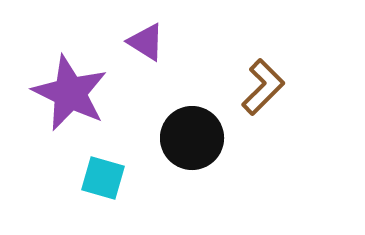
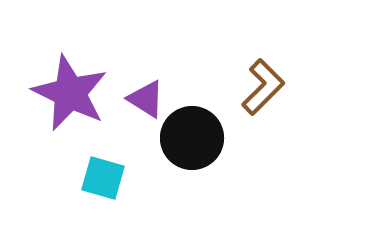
purple triangle: moved 57 px down
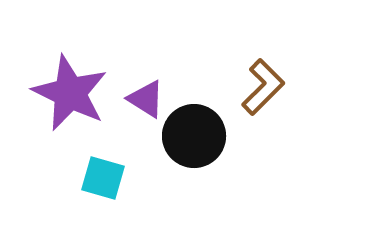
black circle: moved 2 px right, 2 px up
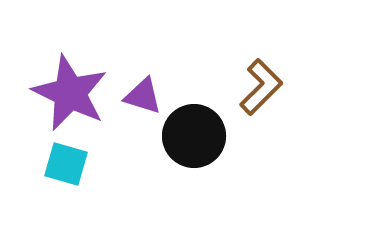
brown L-shape: moved 2 px left
purple triangle: moved 3 px left, 3 px up; rotated 15 degrees counterclockwise
cyan square: moved 37 px left, 14 px up
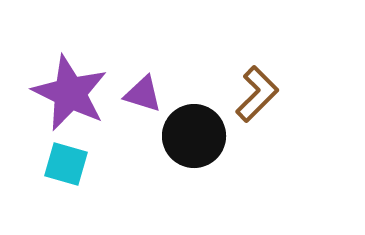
brown L-shape: moved 4 px left, 7 px down
purple triangle: moved 2 px up
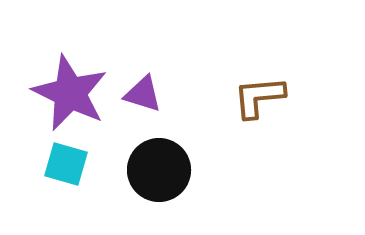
brown L-shape: moved 2 px right, 3 px down; rotated 140 degrees counterclockwise
black circle: moved 35 px left, 34 px down
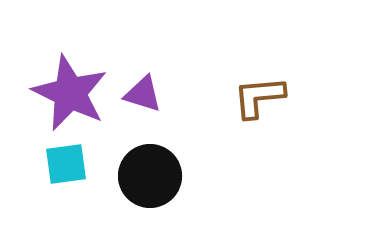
cyan square: rotated 24 degrees counterclockwise
black circle: moved 9 px left, 6 px down
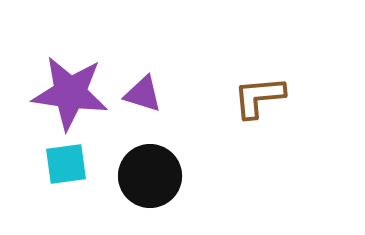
purple star: rotated 18 degrees counterclockwise
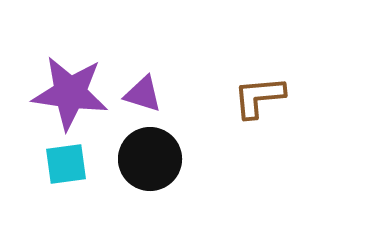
black circle: moved 17 px up
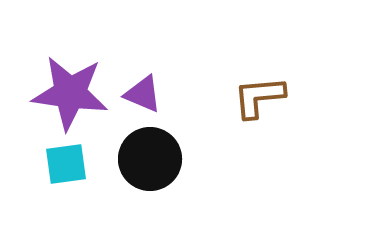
purple triangle: rotated 6 degrees clockwise
